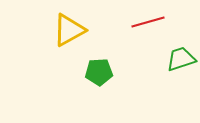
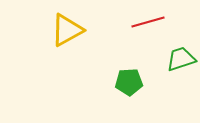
yellow triangle: moved 2 px left
green pentagon: moved 30 px right, 10 px down
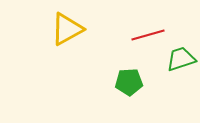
red line: moved 13 px down
yellow triangle: moved 1 px up
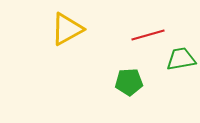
green trapezoid: rotated 8 degrees clockwise
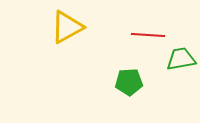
yellow triangle: moved 2 px up
red line: rotated 20 degrees clockwise
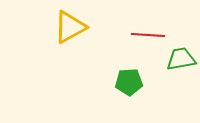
yellow triangle: moved 3 px right
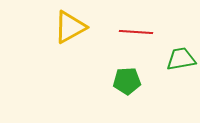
red line: moved 12 px left, 3 px up
green pentagon: moved 2 px left, 1 px up
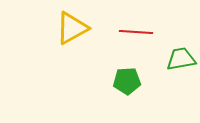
yellow triangle: moved 2 px right, 1 px down
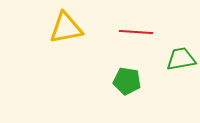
yellow triangle: moved 6 px left; rotated 18 degrees clockwise
green pentagon: rotated 12 degrees clockwise
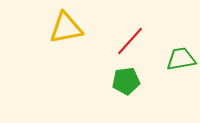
red line: moved 6 px left, 9 px down; rotated 52 degrees counterclockwise
green pentagon: moved 1 px left; rotated 16 degrees counterclockwise
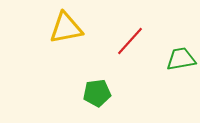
green pentagon: moved 29 px left, 12 px down
